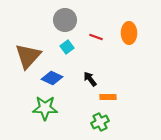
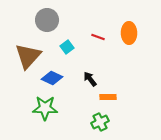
gray circle: moved 18 px left
red line: moved 2 px right
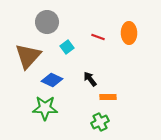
gray circle: moved 2 px down
blue diamond: moved 2 px down
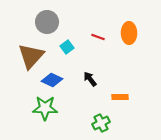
brown triangle: moved 3 px right
orange rectangle: moved 12 px right
green cross: moved 1 px right, 1 px down
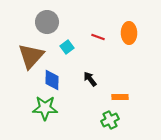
blue diamond: rotated 65 degrees clockwise
green cross: moved 9 px right, 3 px up
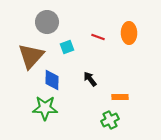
cyan square: rotated 16 degrees clockwise
